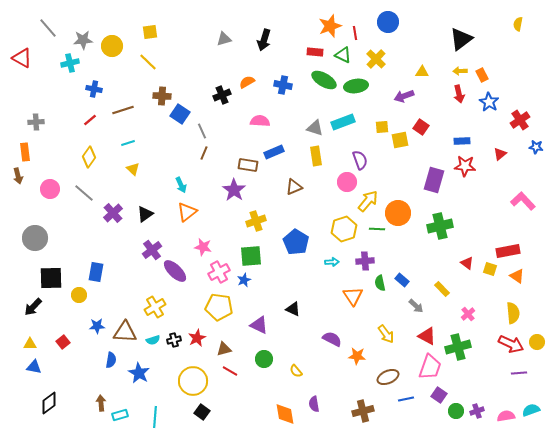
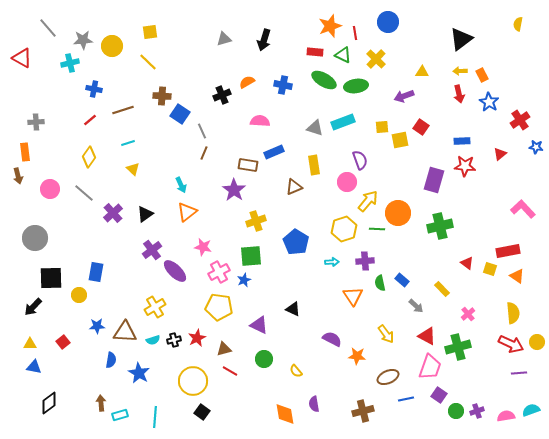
yellow rectangle at (316, 156): moved 2 px left, 9 px down
pink L-shape at (523, 201): moved 8 px down
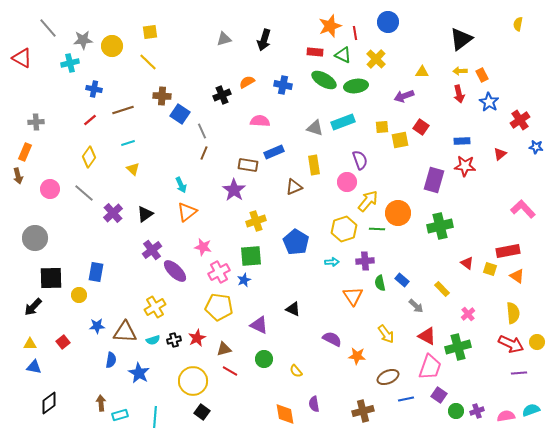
orange rectangle at (25, 152): rotated 30 degrees clockwise
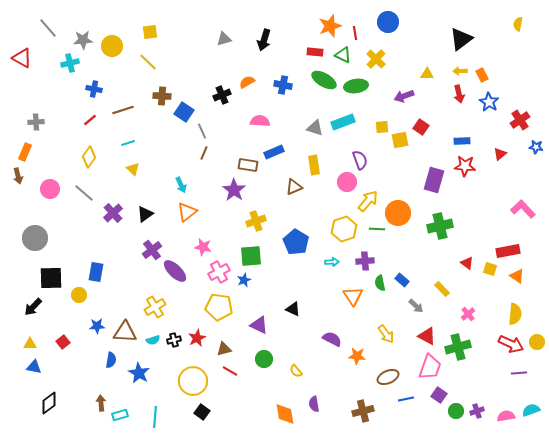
yellow triangle at (422, 72): moved 5 px right, 2 px down
blue square at (180, 114): moved 4 px right, 2 px up
yellow semicircle at (513, 313): moved 2 px right, 1 px down; rotated 10 degrees clockwise
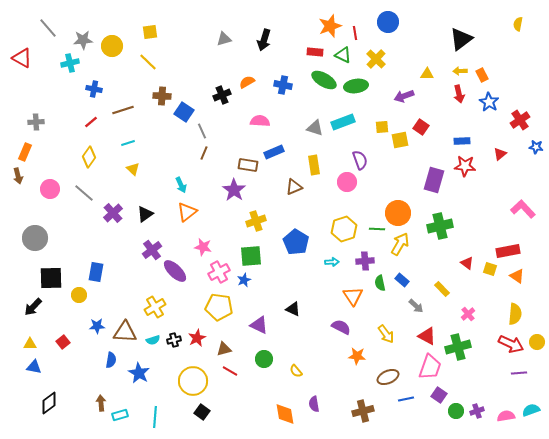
red line at (90, 120): moved 1 px right, 2 px down
yellow arrow at (368, 201): moved 32 px right, 43 px down; rotated 10 degrees counterclockwise
purple semicircle at (332, 339): moved 9 px right, 12 px up
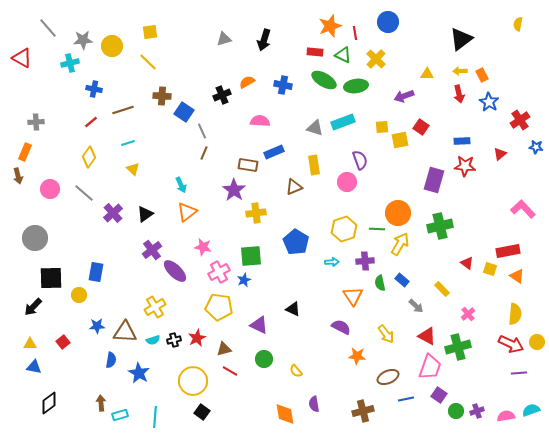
yellow cross at (256, 221): moved 8 px up; rotated 12 degrees clockwise
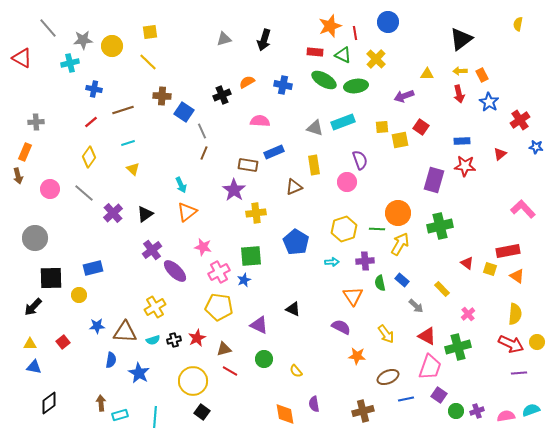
blue rectangle at (96, 272): moved 3 px left, 4 px up; rotated 66 degrees clockwise
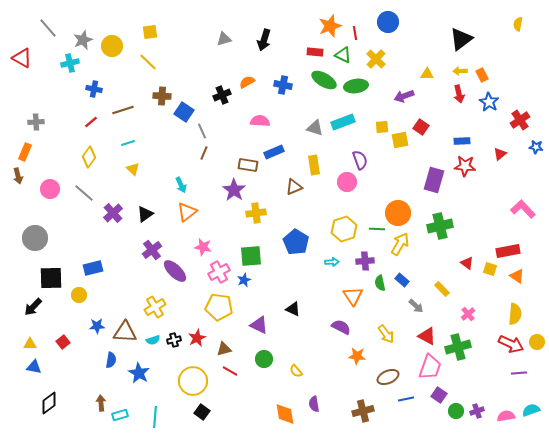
gray star at (83, 40): rotated 18 degrees counterclockwise
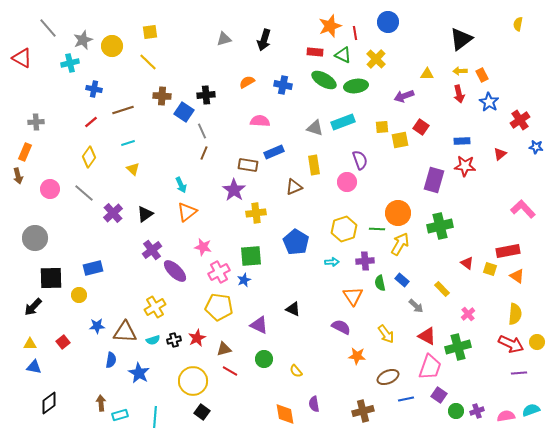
black cross at (222, 95): moved 16 px left; rotated 18 degrees clockwise
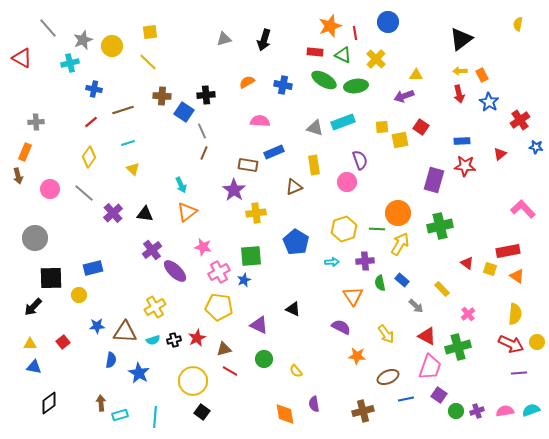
yellow triangle at (427, 74): moved 11 px left, 1 px down
black triangle at (145, 214): rotated 42 degrees clockwise
pink semicircle at (506, 416): moved 1 px left, 5 px up
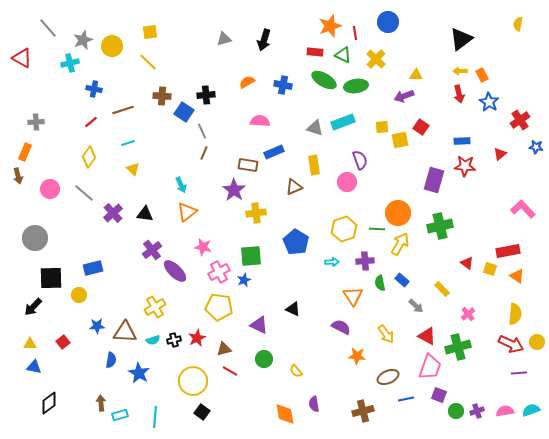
purple square at (439, 395): rotated 14 degrees counterclockwise
